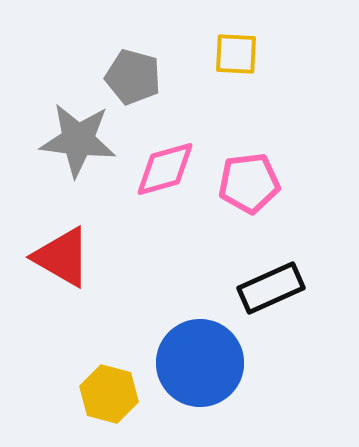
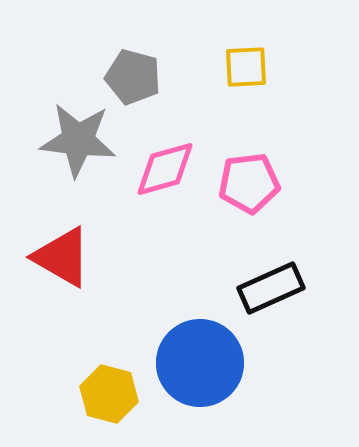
yellow square: moved 10 px right, 13 px down; rotated 6 degrees counterclockwise
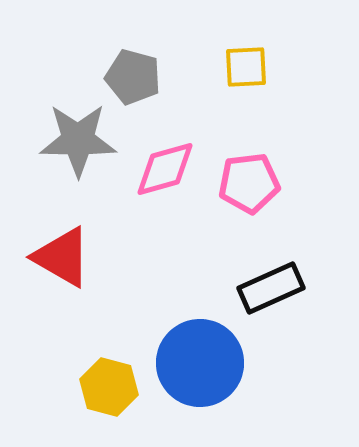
gray star: rotated 6 degrees counterclockwise
yellow hexagon: moved 7 px up
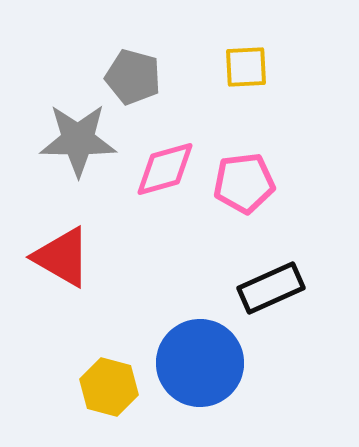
pink pentagon: moved 5 px left
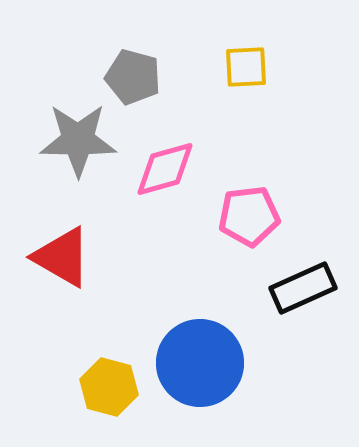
pink pentagon: moved 5 px right, 33 px down
black rectangle: moved 32 px right
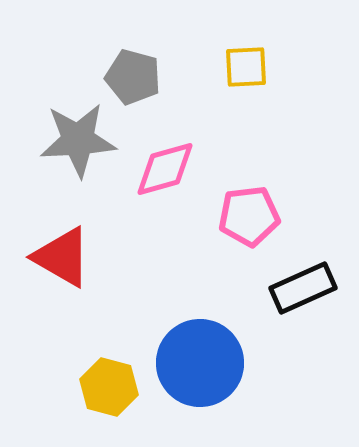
gray star: rotated 4 degrees counterclockwise
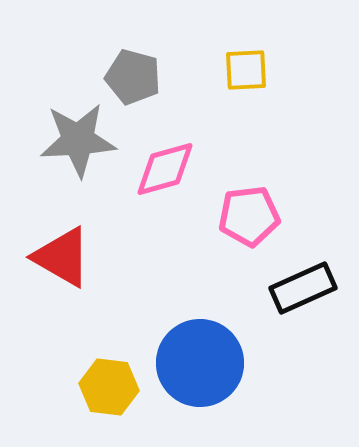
yellow square: moved 3 px down
yellow hexagon: rotated 8 degrees counterclockwise
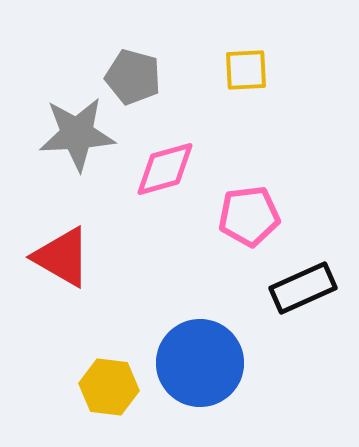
gray star: moved 1 px left, 6 px up
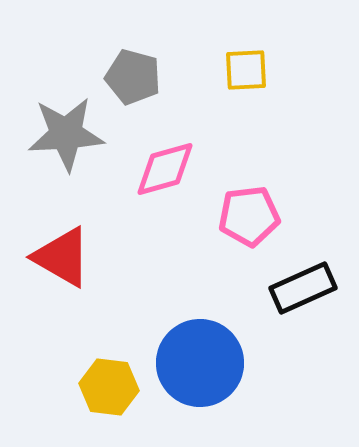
gray star: moved 11 px left
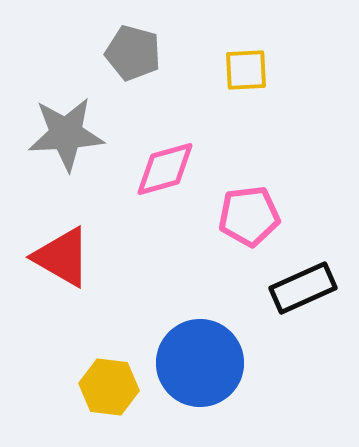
gray pentagon: moved 24 px up
